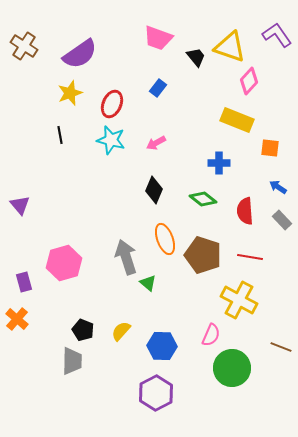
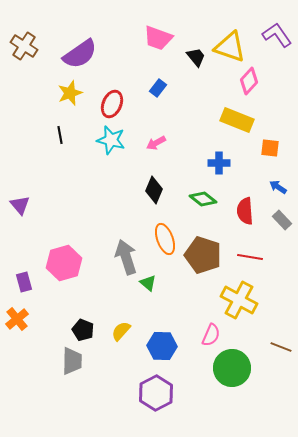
orange cross: rotated 10 degrees clockwise
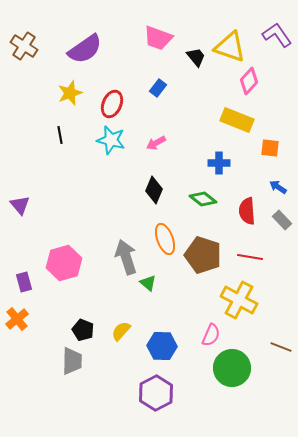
purple semicircle: moved 5 px right, 5 px up
red semicircle: moved 2 px right
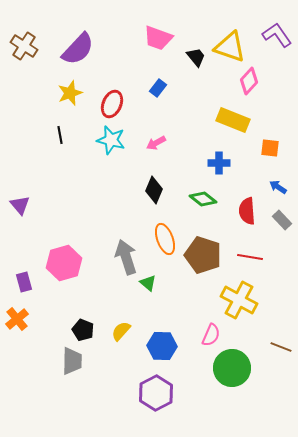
purple semicircle: moved 7 px left; rotated 12 degrees counterclockwise
yellow rectangle: moved 4 px left
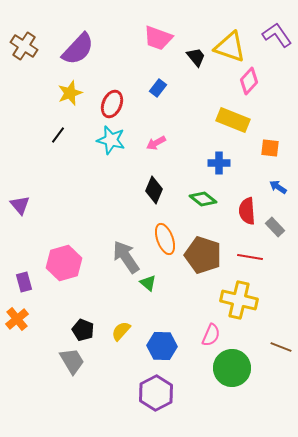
black line: moved 2 px left; rotated 48 degrees clockwise
gray rectangle: moved 7 px left, 7 px down
gray arrow: rotated 16 degrees counterclockwise
yellow cross: rotated 15 degrees counterclockwise
gray trapezoid: rotated 32 degrees counterclockwise
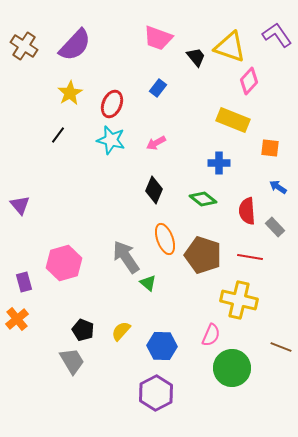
purple semicircle: moved 3 px left, 4 px up
yellow star: rotated 10 degrees counterclockwise
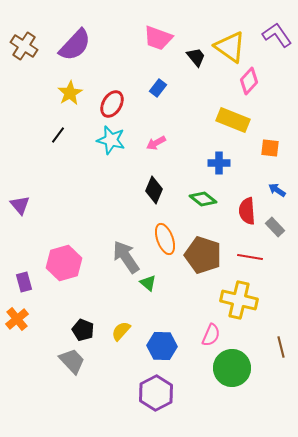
yellow triangle: rotated 16 degrees clockwise
red ellipse: rotated 8 degrees clockwise
blue arrow: moved 1 px left, 3 px down
brown line: rotated 55 degrees clockwise
gray trapezoid: rotated 12 degrees counterclockwise
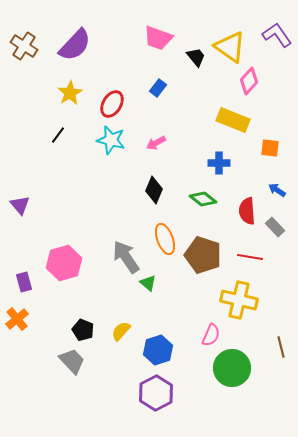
blue hexagon: moved 4 px left, 4 px down; rotated 20 degrees counterclockwise
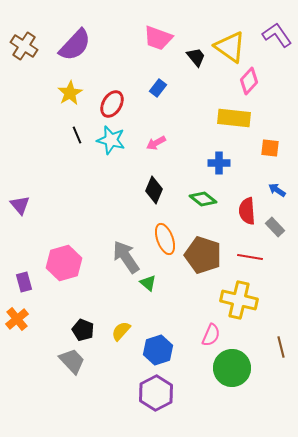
yellow rectangle: moved 1 px right, 2 px up; rotated 16 degrees counterclockwise
black line: moved 19 px right; rotated 60 degrees counterclockwise
